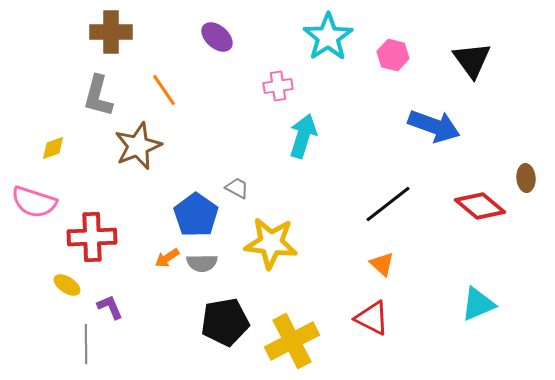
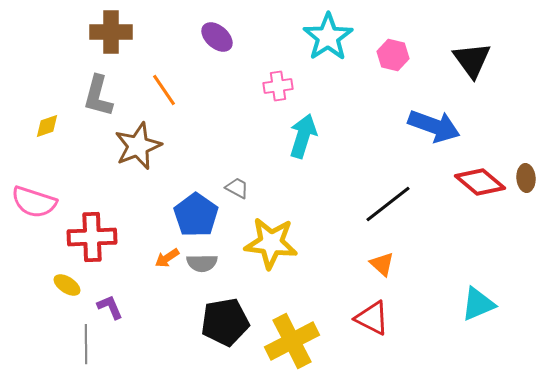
yellow diamond: moved 6 px left, 22 px up
red diamond: moved 24 px up
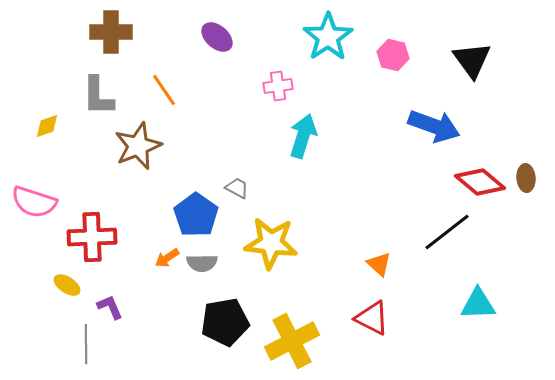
gray L-shape: rotated 15 degrees counterclockwise
black line: moved 59 px right, 28 px down
orange triangle: moved 3 px left
cyan triangle: rotated 21 degrees clockwise
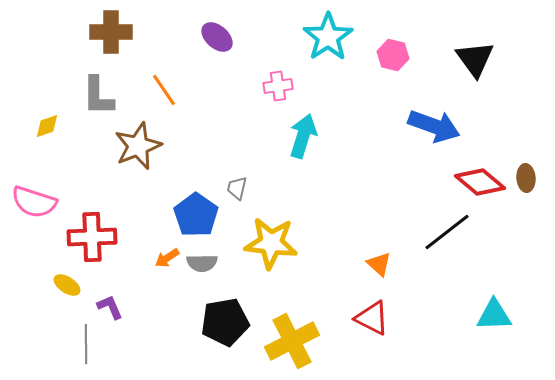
black triangle: moved 3 px right, 1 px up
gray trapezoid: rotated 105 degrees counterclockwise
cyan triangle: moved 16 px right, 11 px down
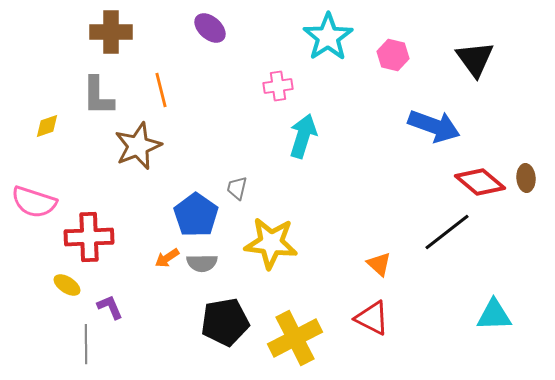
purple ellipse: moved 7 px left, 9 px up
orange line: moved 3 px left; rotated 20 degrees clockwise
red cross: moved 3 px left
yellow cross: moved 3 px right, 3 px up
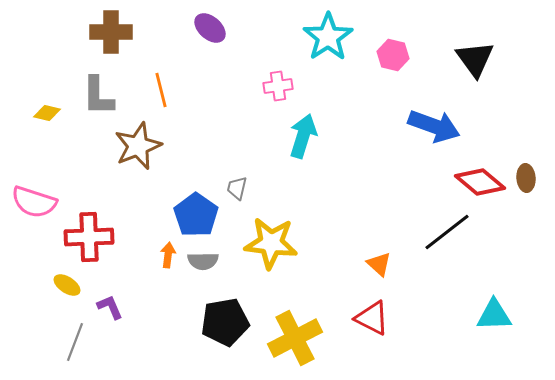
yellow diamond: moved 13 px up; rotated 32 degrees clockwise
orange arrow: moved 1 px right, 3 px up; rotated 130 degrees clockwise
gray semicircle: moved 1 px right, 2 px up
gray line: moved 11 px left, 2 px up; rotated 21 degrees clockwise
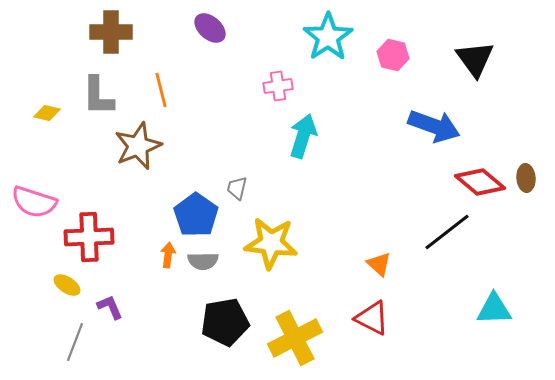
cyan triangle: moved 6 px up
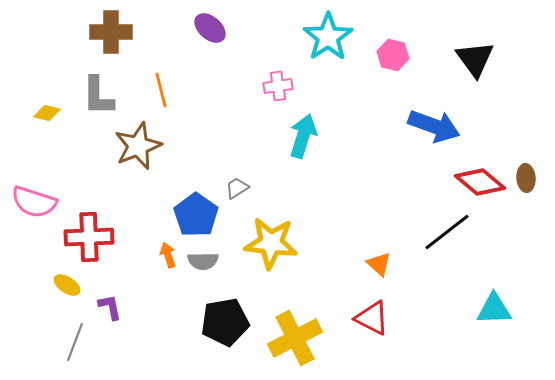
gray trapezoid: rotated 45 degrees clockwise
orange arrow: rotated 25 degrees counterclockwise
purple L-shape: rotated 12 degrees clockwise
